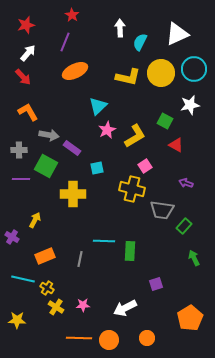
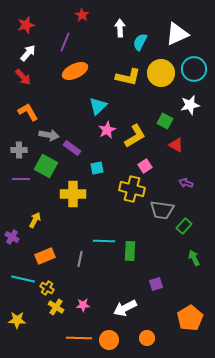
red star at (72, 15): moved 10 px right
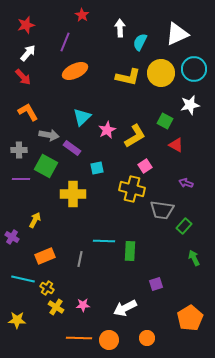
cyan triangle at (98, 106): moved 16 px left, 11 px down
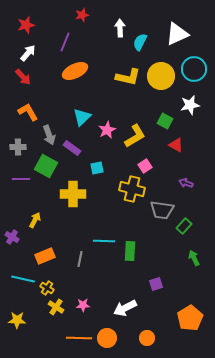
red star at (82, 15): rotated 24 degrees clockwise
yellow circle at (161, 73): moved 3 px down
gray arrow at (49, 135): rotated 60 degrees clockwise
gray cross at (19, 150): moved 1 px left, 3 px up
orange circle at (109, 340): moved 2 px left, 2 px up
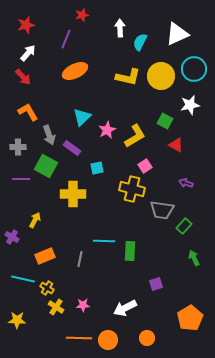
purple line at (65, 42): moved 1 px right, 3 px up
orange circle at (107, 338): moved 1 px right, 2 px down
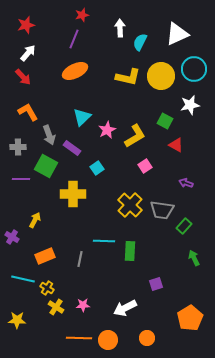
purple line at (66, 39): moved 8 px right
cyan square at (97, 168): rotated 24 degrees counterclockwise
yellow cross at (132, 189): moved 2 px left, 16 px down; rotated 30 degrees clockwise
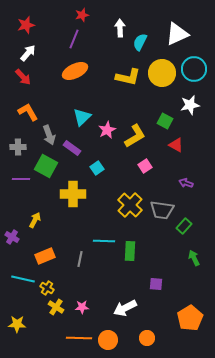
yellow circle at (161, 76): moved 1 px right, 3 px up
purple square at (156, 284): rotated 24 degrees clockwise
pink star at (83, 305): moved 1 px left, 2 px down
yellow star at (17, 320): moved 4 px down
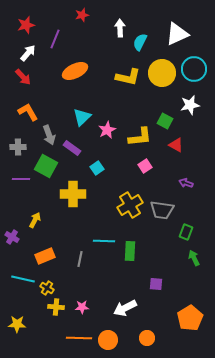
purple line at (74, 39): moved 19 px left
yellow L-shape at (135, 136): moved 5 px right, 1 px down; rotated 25 degrees clockwise
yellow cross at (130, 205): rotated 15 degrees clockwise
green rectangle at (184, 226): moved 2 px right, 6 px down; rotated 21 degrees counterclockwise
yellow cross at (56, 307): rotated 28 degrees counterclockwise
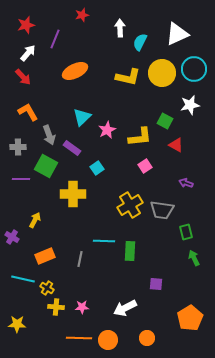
green rectangle at (186, 232): rotated 35 degrees counterclockwise
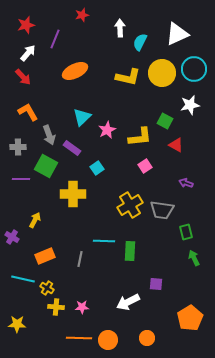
white arrow at (125, 308): moved 3 px right, 6 px up
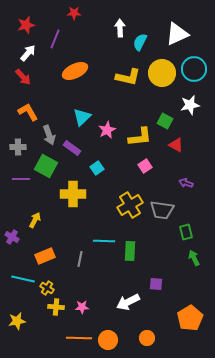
red star at (82, 15): moved 8 px left, 2 px up; rotated 16 degrees clockwise
yellow star at (17, 324): moved 3 px up; rotated 12 degrees counterclockwise
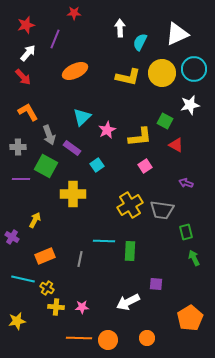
cyan square at (97, 168): moved 3 px up
